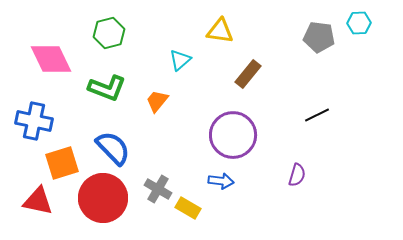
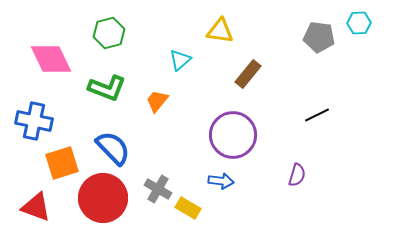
red triangle: moved 2 px left, 6 px down; rotated 8 degrees clockwise
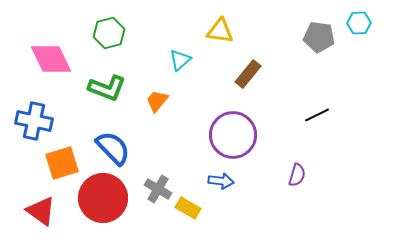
red triangle: moved 5 px right, 4 px down; rotated 16 degrees clockwise
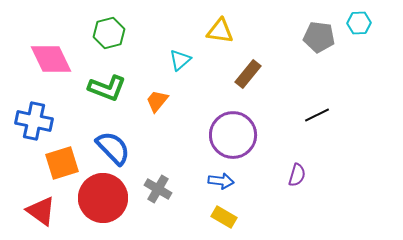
yellow rectangle: moved 36 px right, 9 px down
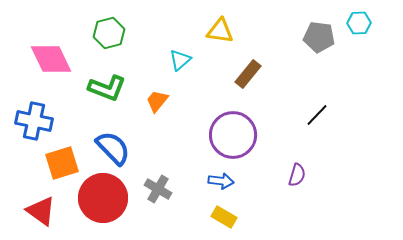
black line: rotated 20 degrees counterclockwise
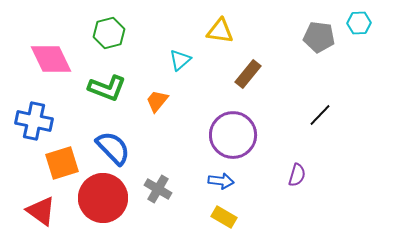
black line: moved 3 px right
